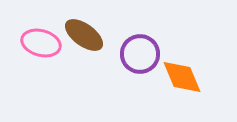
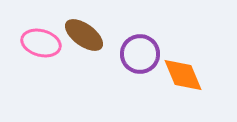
orange diamond: moved 1 px right, 2 px up
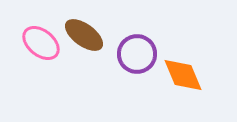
pink ellipse: rotated 24 degrees clockwise
purple circle: moved 3 px left
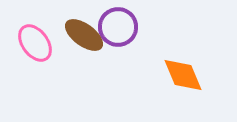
pink ellipse: moved 6 px left; rotated 15 degrees clockwise
purple circle: moved 19 px left, 27 px up
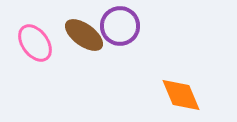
purple circle: moved 2 px right, 1 px up
orange diamond: moved 2 px left, 20 px down
